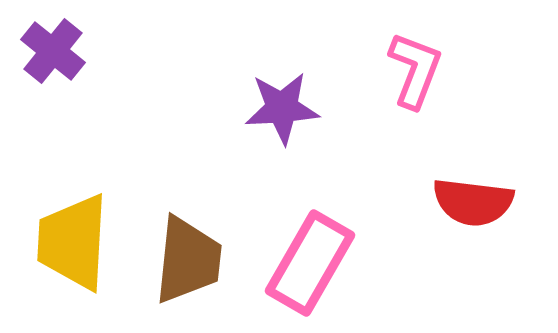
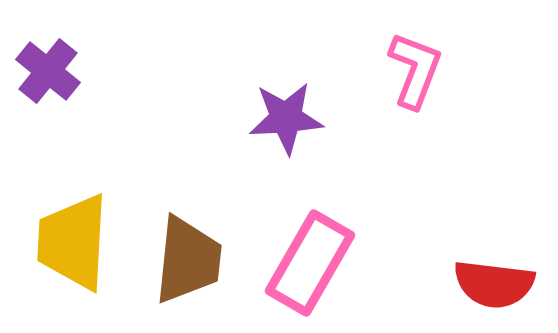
purple cross: moved 5 px left, 20 px down
purple star: moved 4 px right, 10 px down
red semicircle: moved 21 px right, 82 px down
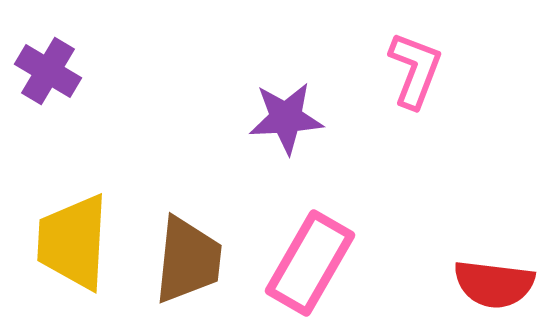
purple cross: rotated 8 degrees counterclockwise
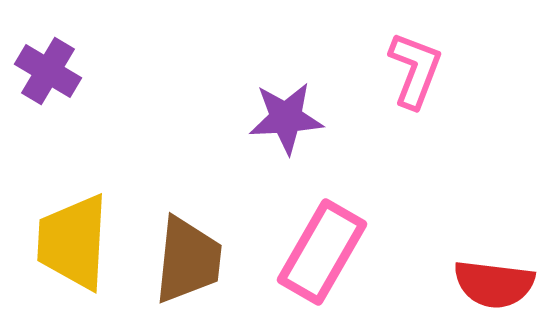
pink rectangle: moved 12 px right, 11 px up
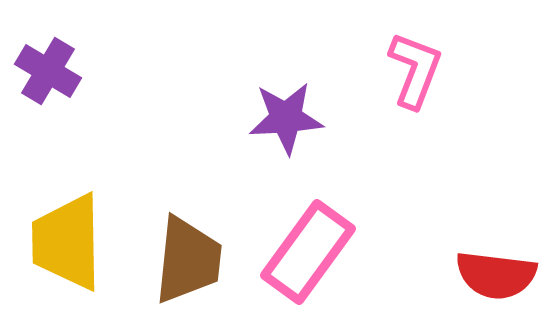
yellow trapezoid: moved 6 px left; rotated 4 degrees counterclockwise
pink rectangle: moved 14 px left; rotated 6 degrees clockwise
red semicircle: moved 2 px right, 9 px up
